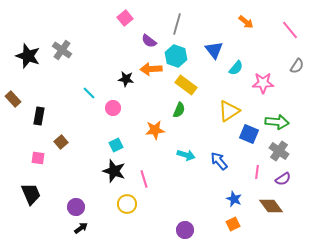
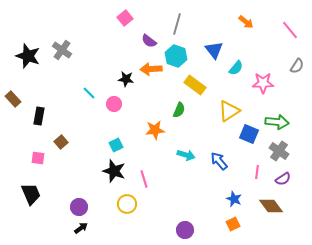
yellow rectangle at (186, 85): moved 9 px right
pink circle at (113, 108): moved 1 px right, 4 px up
purple circle at (76, 207): moved 3 px right
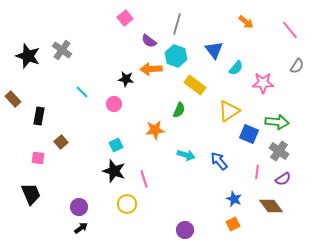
cyan line at (89, 93): moved 7 px left, 1 px up
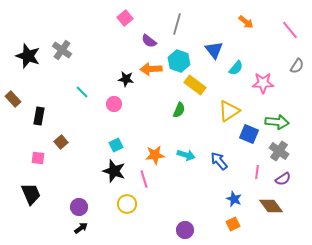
cyan hexagon at (176, 56): moved 3 px right, 5 px down
orange star at (155, 130): moved 25 px down
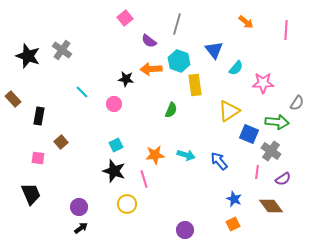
pink line at (290, 30): moved 4 px left; rotated 42 degrees clockwise
gray semicircle at (297, 66): moved 37 px down
yellow rectangle at (195, 85): rotated 45 degrees clockwise
green semicircle at (179, 110): moved 8 px left
gray cross at (279, 151): moved 8 px left
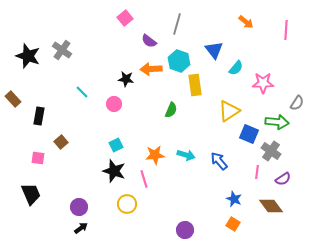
orange square at (233, 224): rotated 32 degrees counterclockwise
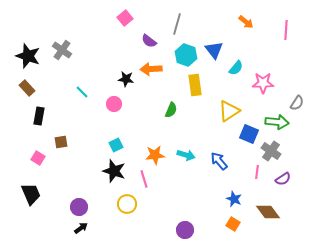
cyan hexagon at (179, 61): moved 7 px right, 6 px up
brown rectangle at (13, 99): moved 14 px right, 11 px up
brown square at (61, 142): rotated 32 degrees clockwise
pink square at (38, 158): rotated 24 degrees clockwise
brown diamond at (271, 206): moved 3 px left, 6 px down
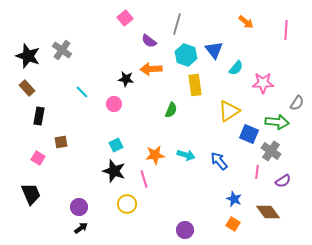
purple semicircle at (283, 179): moved 2 px down
